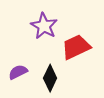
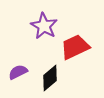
red trapezoid: moved 1 px left
black diamond: rotated 24 degrees clockwise
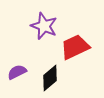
purple star: rotated 8 degrees counterclockwise
purple semicircle: moved 1 px left
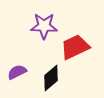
purple star: rotated 20 degrees counterclockwise
black diamond: moved 1 px right
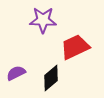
purple star: moved 1 px left, 6 px up
purple semicircle: moved 1 px left, 1 px down
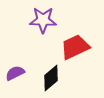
purple semicircle: moved 1 px left
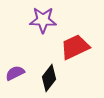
black diamond: moved 2 px left; rotated 12 degrees counterclockwise
